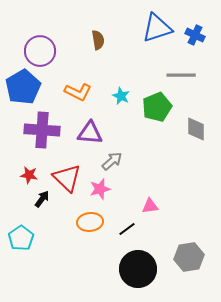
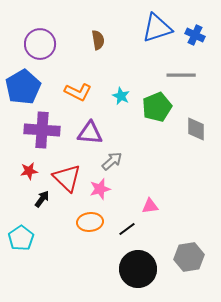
purple circle: moved 7 px up
red star: moved 4 px up; rotated 18 degrees counterclockwise
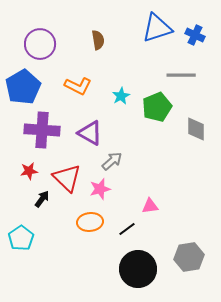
orange L-shape: moved 6 px up
cyan star: rotated 18 degrees clockwise
purple triangle: rotated 24 degrees clockwise
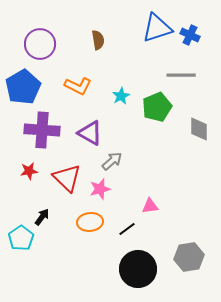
blue cross: moved 5 px left
gray diamond: moved 3 px right
black arrow: moved 18 px down
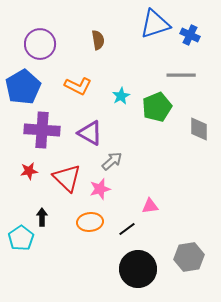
blue triangle: moved 2 px left, 4 px up
black arrow: rotated 36 degrees counterclockwise
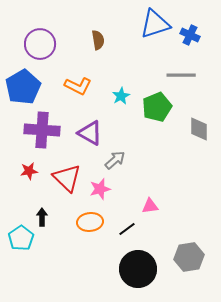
gray arrow: moved 3 px right, 1 px up
